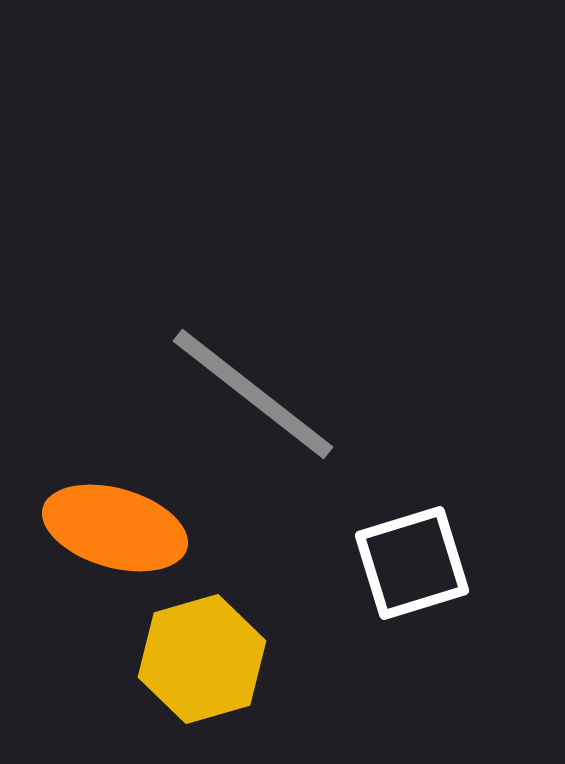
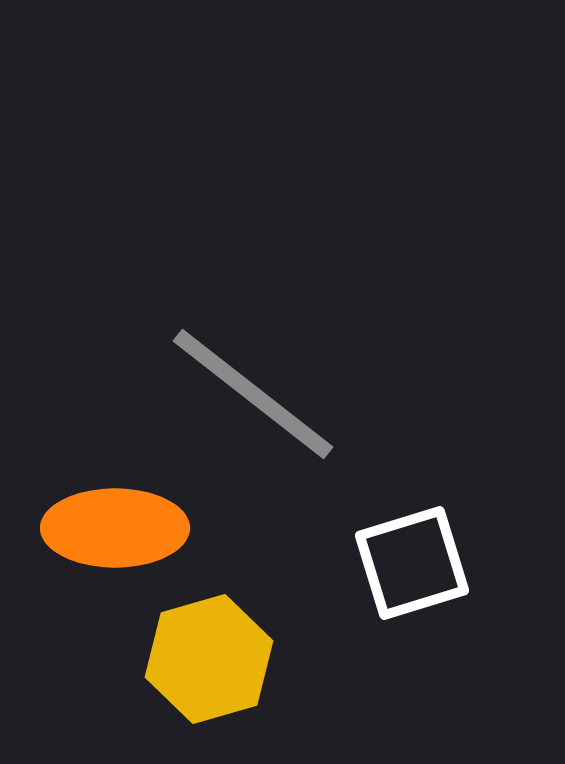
orange ellipse: rotated 16 degrees counterclockwise
yellow hexagon: moved 7 px right
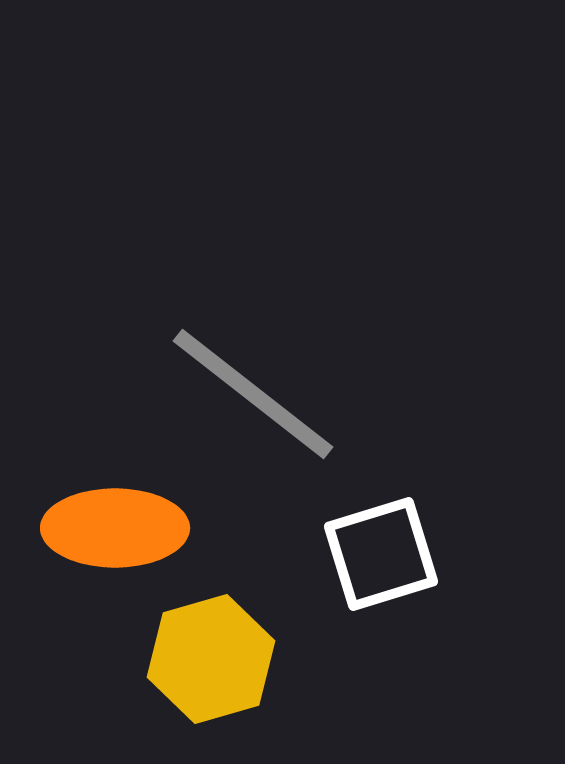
white square: moved 31 px left, 9 px up
yellow hexagon: moved 2 px right
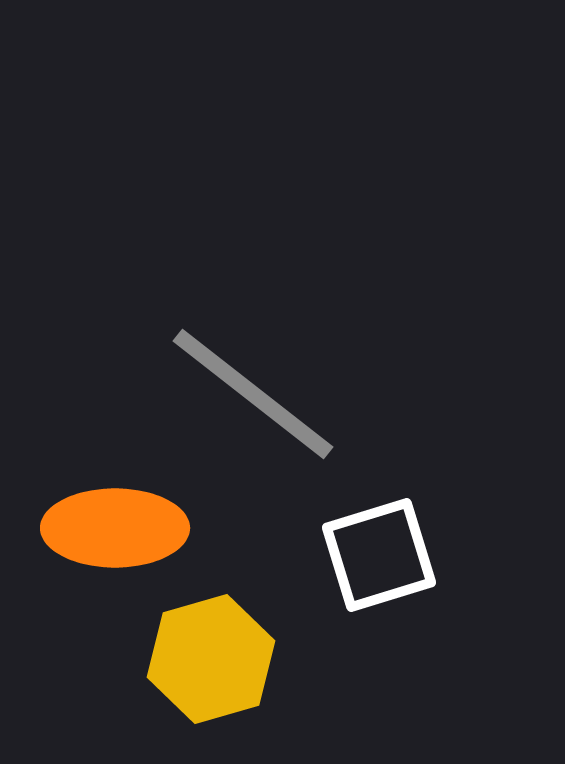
white square: moved 2 px left, 1 px down
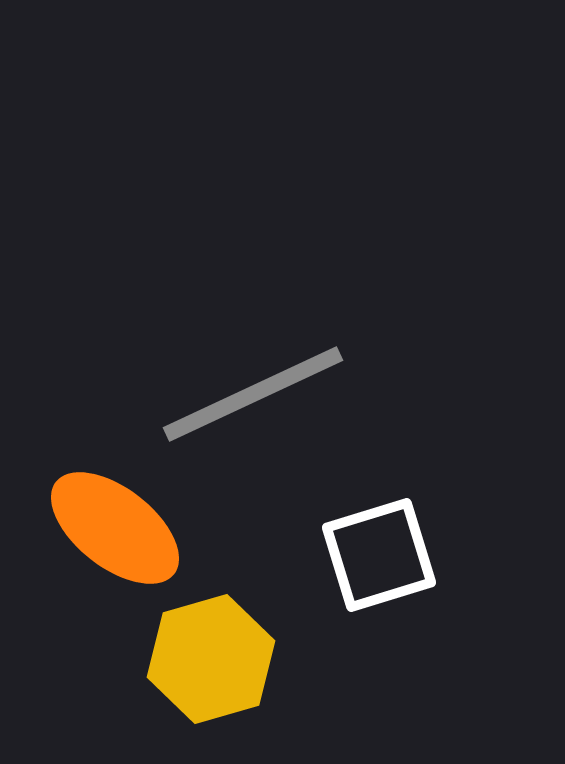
gray line: rotated 63 degrees counterclockwise
orange ellipse: rotated 38 degrees clockwise
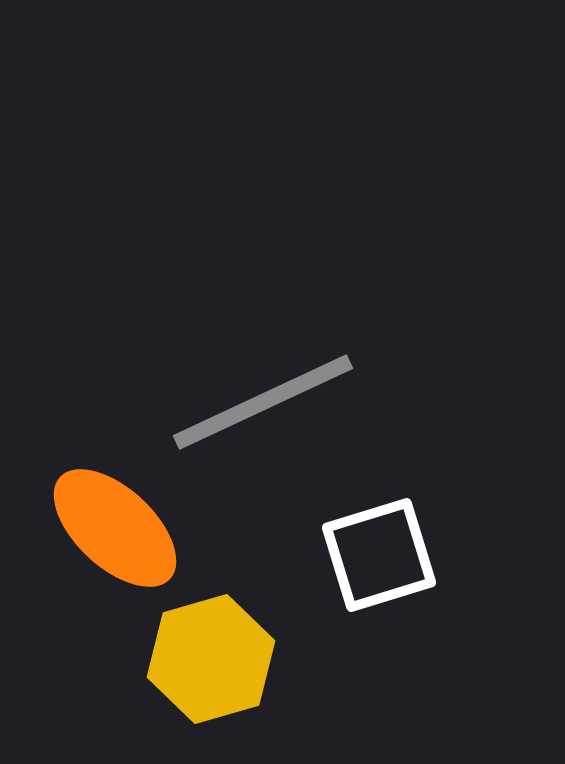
gray line: moved 10 px right, 8 px down
orange ellipse: rotated 5 degrees clockwise
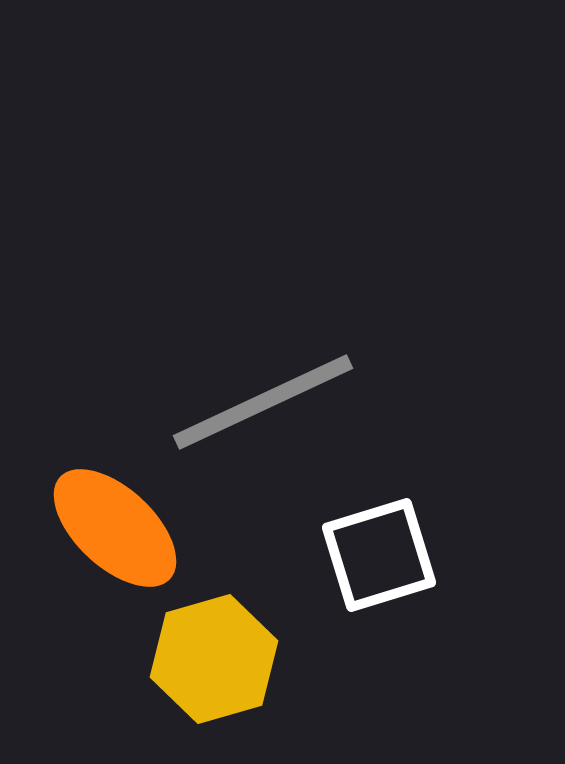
yellow hexagon: moved 3 px right
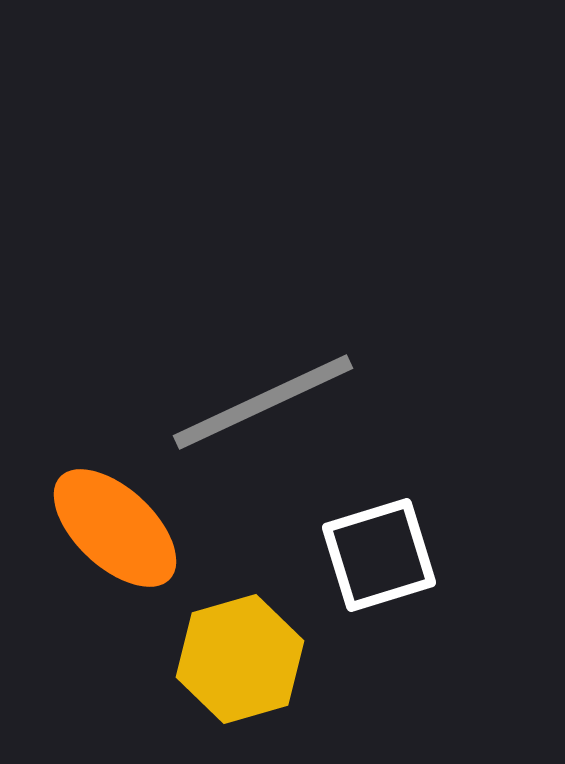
yellow hexagon: moved 26 px right
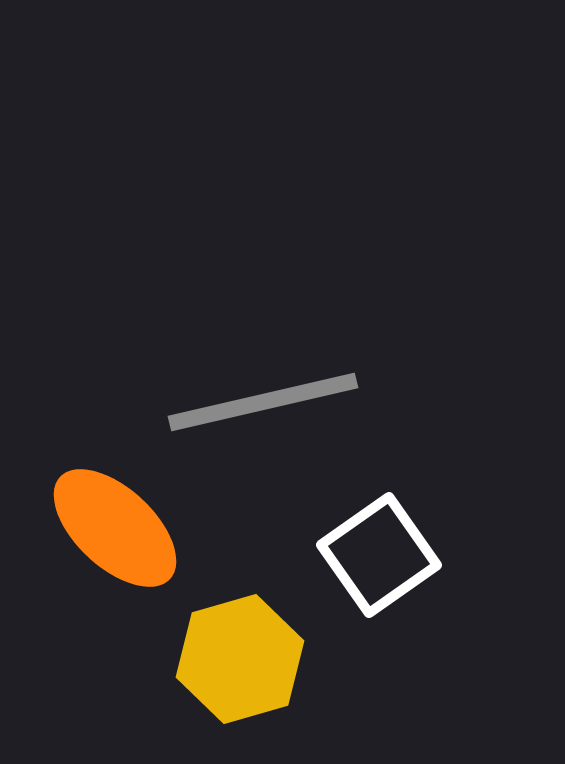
gray line: rotated 12 degrees clockwise
white square: rotated 18 degrees counterclockwise
